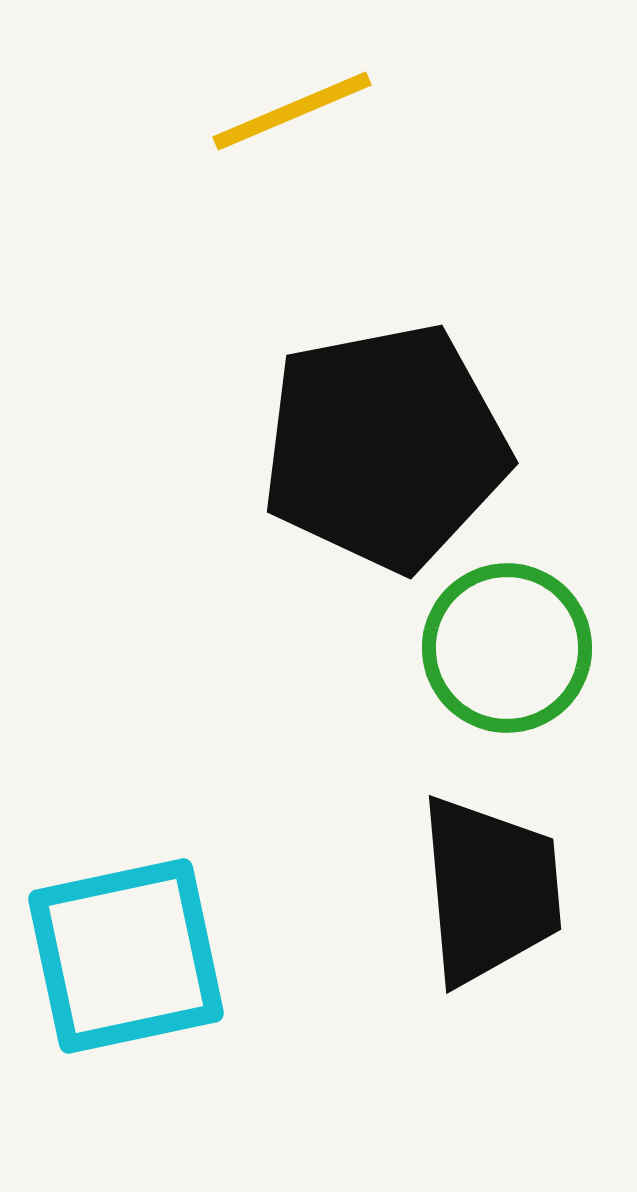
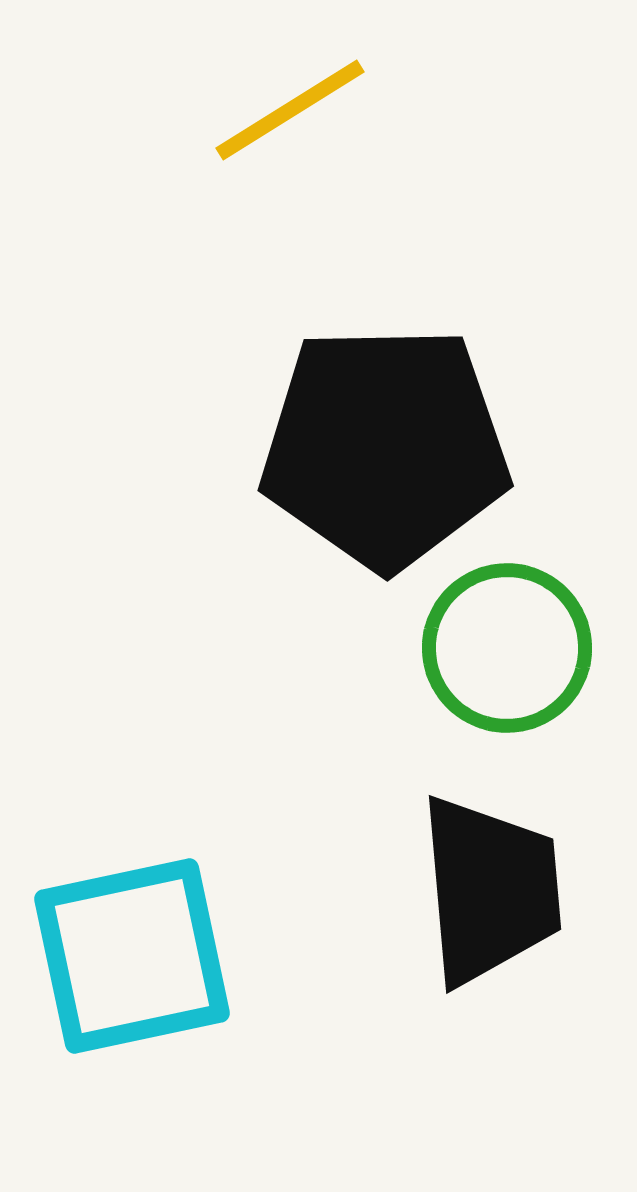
yellow line: moved 2 px left, 1 px up; rotated 9 degrees counterclockwise
black pentagon: rotated 10 degrees clockwise
cyan square: moved 6 px right
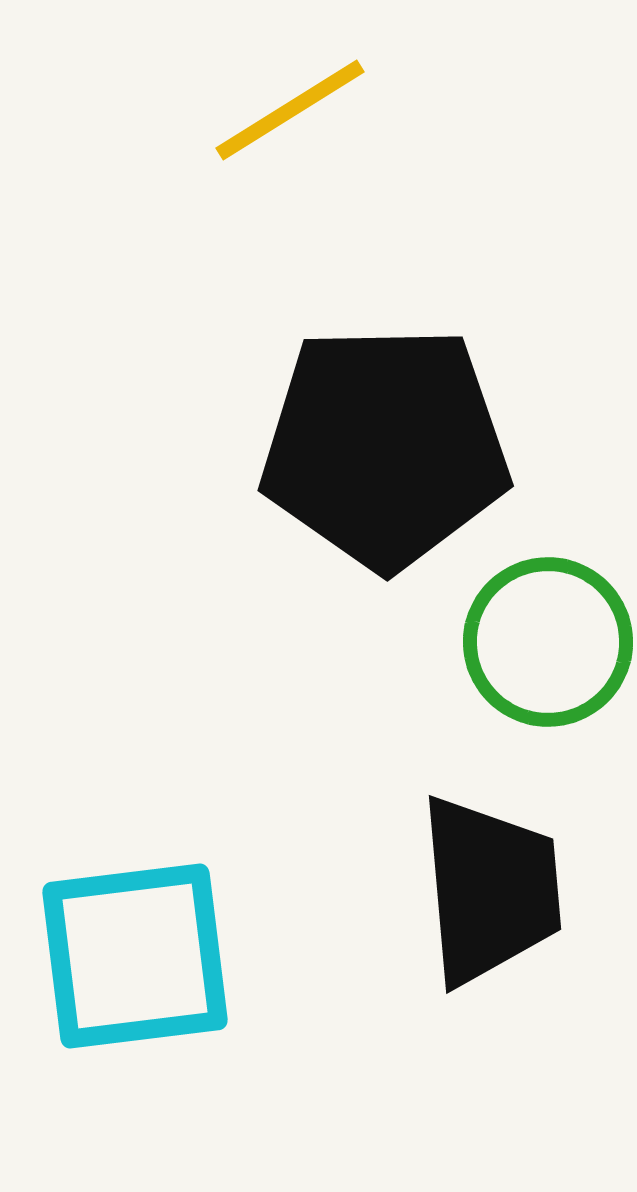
green circle: moved 41 px right, 6 px up
cyan square: moved 3 px right; rotated 5 degrees clockwise
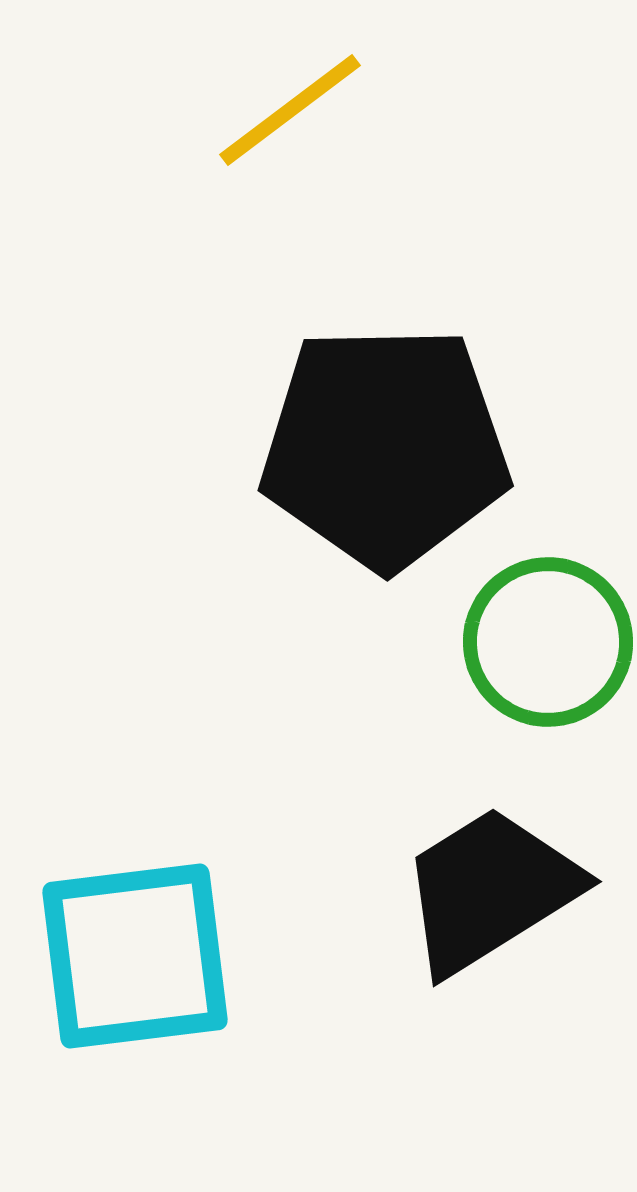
yellow line: rotated 5 degrees counterclockwise
black trapezoid: rotated 117 degrees counterclockwise
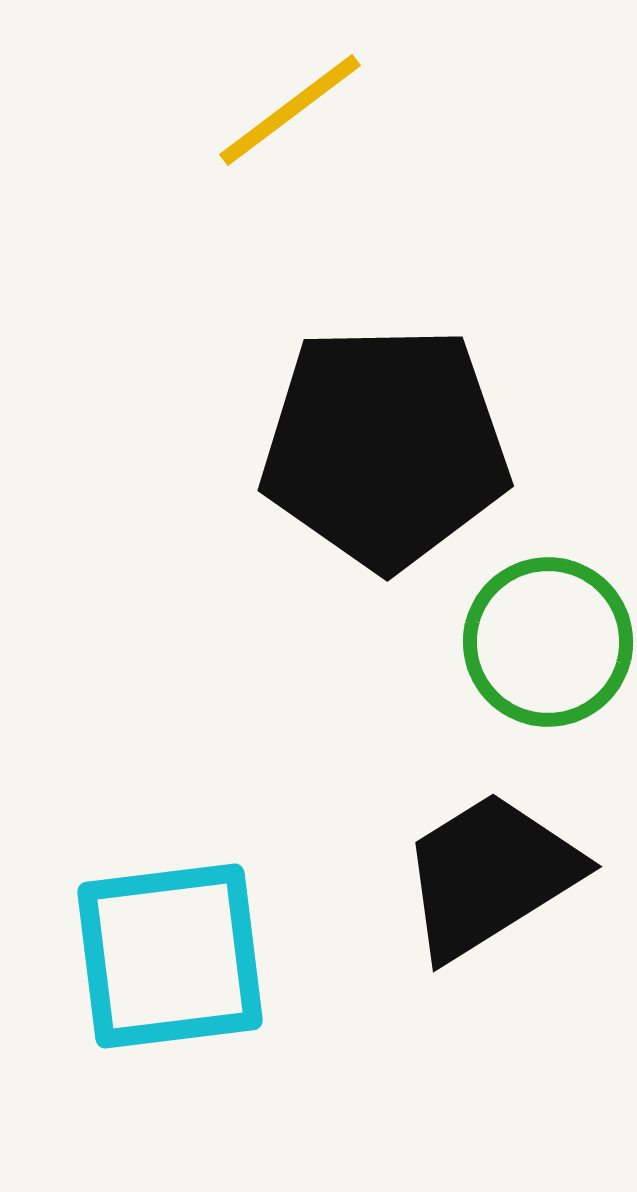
black trapezoid: moved 15 px up
cyan square: moved 35 px right
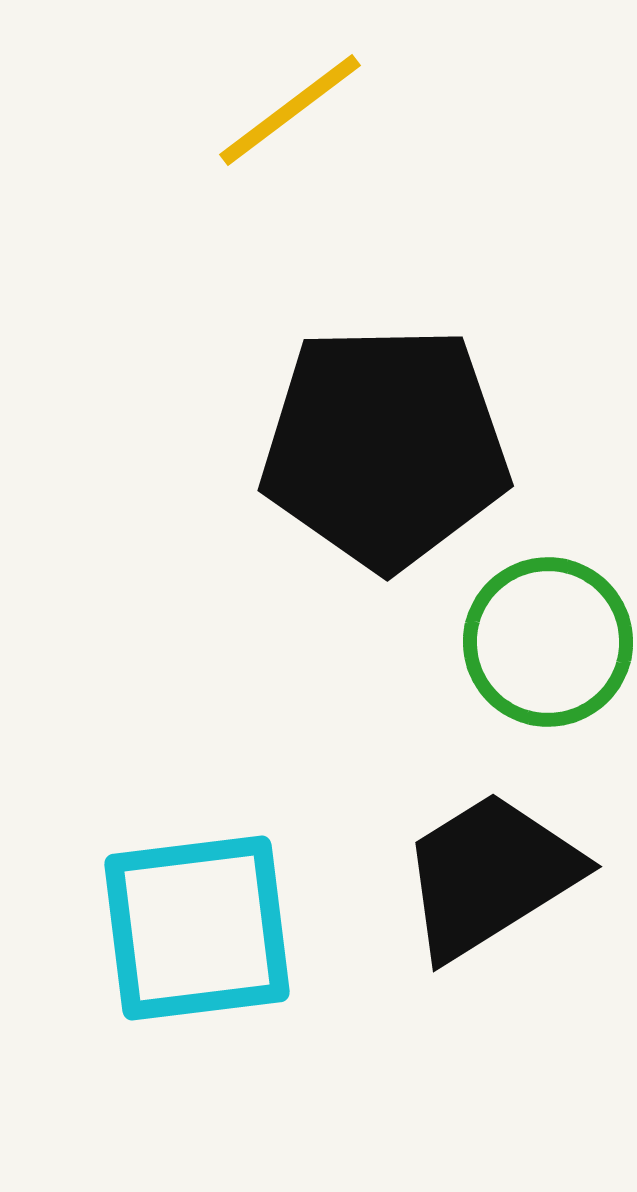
cyan square: moved 27 px right, 28 px up
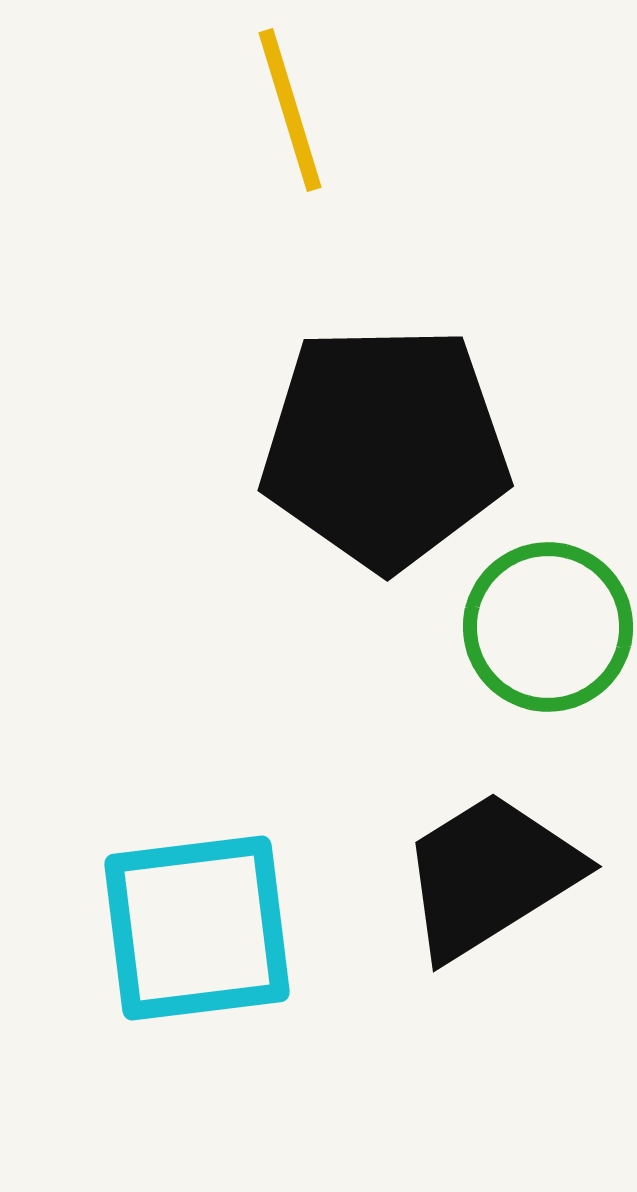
yellow line: rotated 70 degrees counterclockwise
green circle: moved 15 px up
